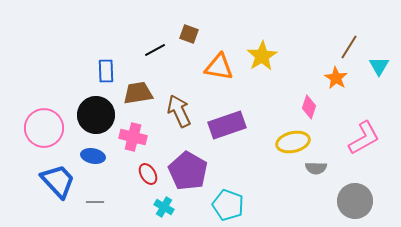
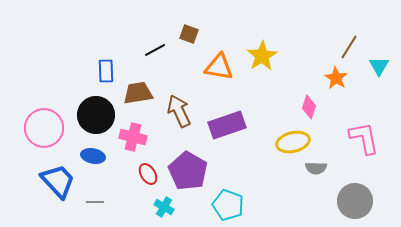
pink L-shape: rotated 72 degrees counterclockwise
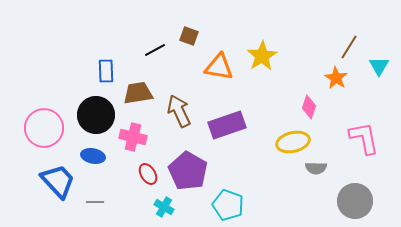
brown square: moved 2 px down
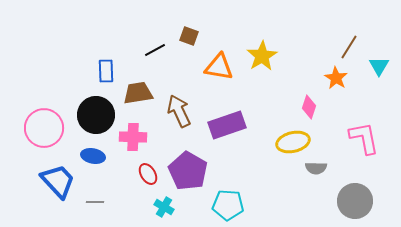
pink cross: rotated 12 degrees counterclockwise
cyan pentagon: rotated 16 degrees counterclockwise
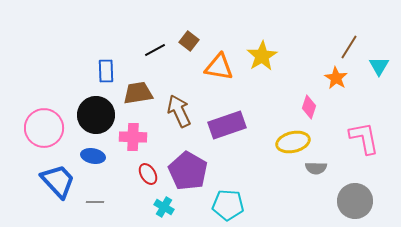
brown square: moved 5 px down; rotated 18 degrees clockwise
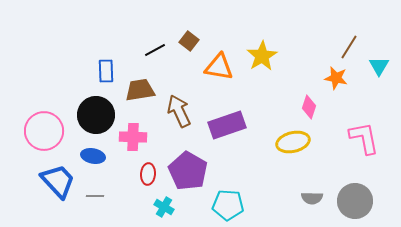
orange star: rotated 20 degrees counterclockwise
brown trapezoid: moved 2 px right, 3 px up
pink circle: moved 3 px down
gray semicircle: moved 4 px left, 30 px down
red ellipse: rotated 35 degrees clockwise
gray line: moved 6 px up
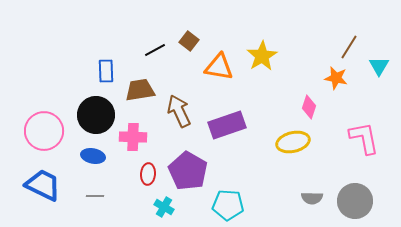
blue trapezoid: moved 15 px left, 4 px down; rotated 21 degrees counterclockwise
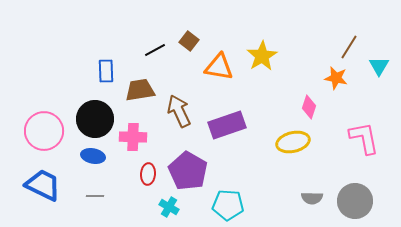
black circle: moved 1 px left, 4 px down
cyan cross: moved 5 px right
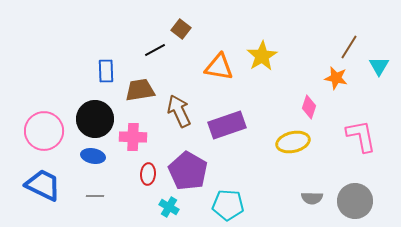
brown square: moved 8 px left, 12 px up
pink L-shape: moved 3 px left, 2 px up
